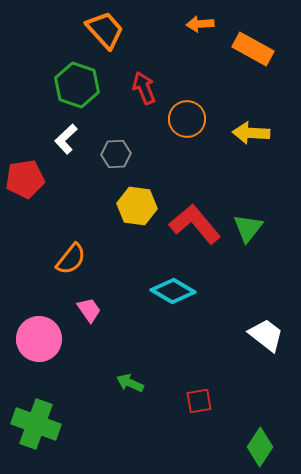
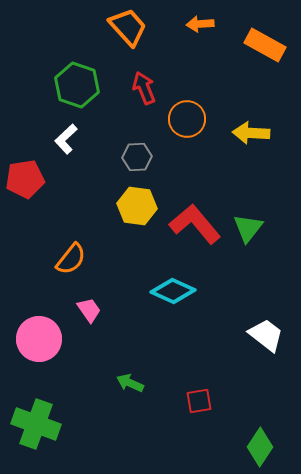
orange trapezoid: moved 23 px right, 3 px up
orange rectangle: moved 12 px right, 4 px up
gray hexagon: moved 21 px right, 3 px down
cyan diamond: rotated 6 degrees counterclockwise
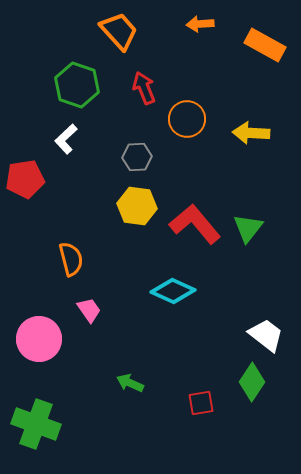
orange trapezoid: moved 9 px left, 4 px down
orange semicircle: rotated 52 degrees counterclockwise
red square: moved 2 px right, 2 px down
green diamond: moved 8 px left, 65 px up
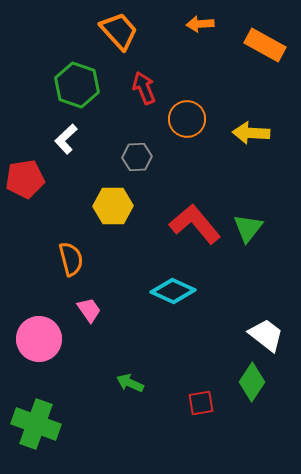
yellow hexagon: moved 24 px left; rotated 9 degrees counterclockwise
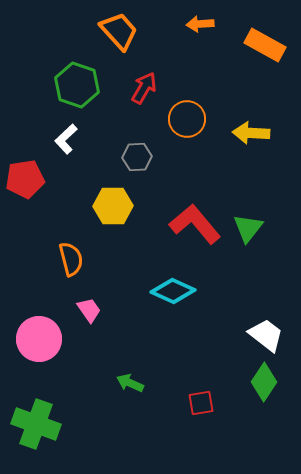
red arrow: rotated 52 degrees clockwise
green diamond: moved 12 px right
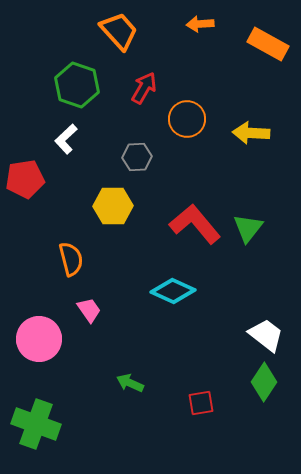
orange rectangle: moved 3 px right, 1 px up
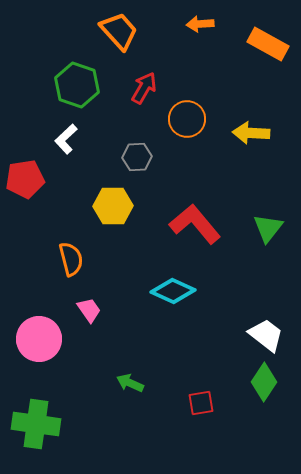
green triangle: moved 20 px right
green cross: rotated 12 degrees counterclockwise
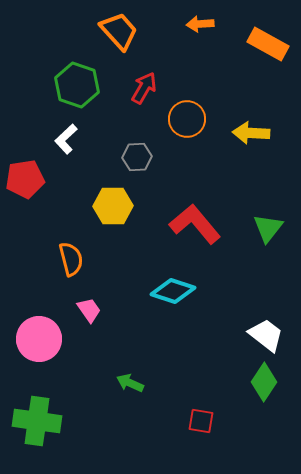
cyan diamond: rotated 6 degrees counterclockwise
red square: moved 18 px down; rotated 20 degrees clockwise
green cross: moved 1 px right, 3 px up
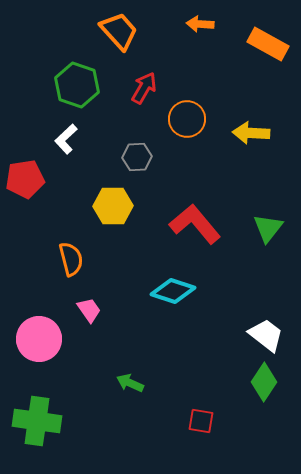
orange arrow: rotated 8 degrees clockwise
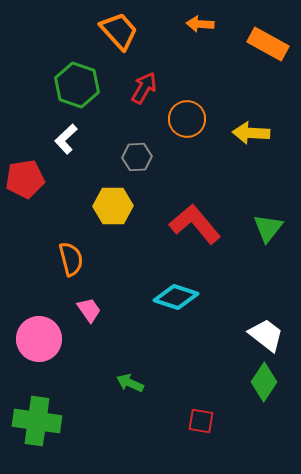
cyan diamond: moved 3 px right, 6 px down
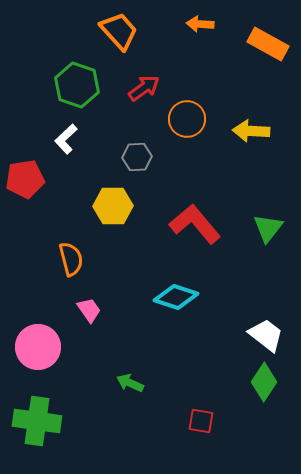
red arrow: rotated 24 degrees clockwise
yellow arrow: moved 2 px up
pink circle: moved 1 px left, 8 px down
